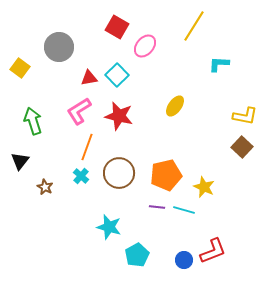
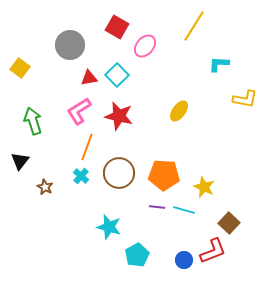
gray circle: moved 11 px right, 2 px up
yellow ellipse: moved 4 px right, 5 px down
yellow L-shape: moved 17 px up
brown square: moved 13 px left, 76 px down
orange pentagon: moved 2 px left; rotated 16 degrees clockwise
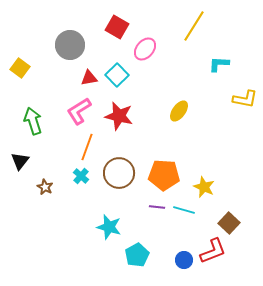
pink ellipse: moved 3 px down
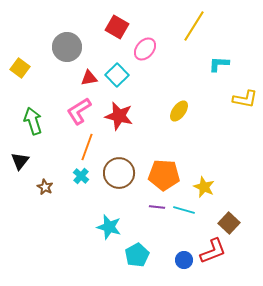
gray circle: moved 3 px left, 2 px down
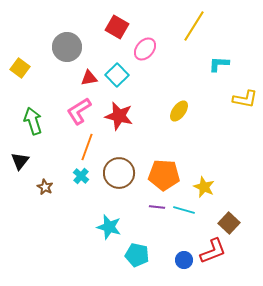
cyan pentagon: rotated 30 degrees counterclockwise
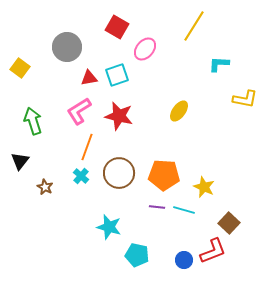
cyan square: rotated 25 degrees clockwise
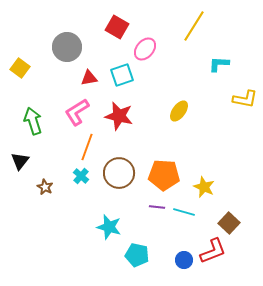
cyan square: moved 5 px right
pink L-shape: moved 2 px left, 1 px down
cyan line: moved 2 px down
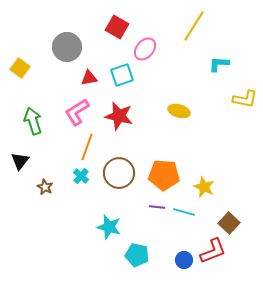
yellow ellipse: rotated 70 degrees clockwise
